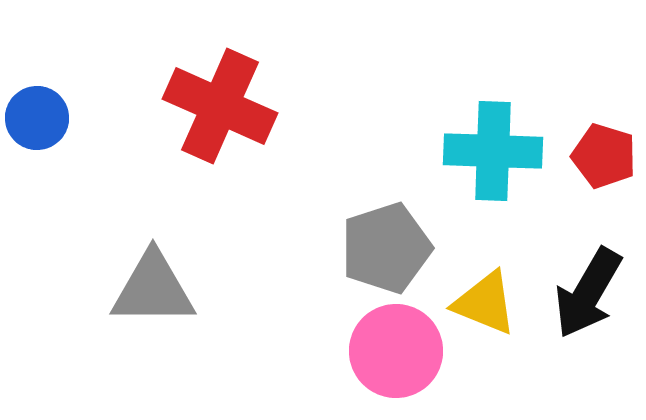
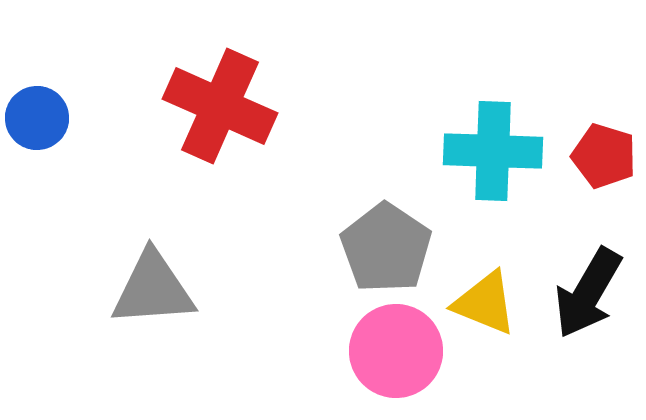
gray pentagon: rotated 20 degrees counterclockwise
gray triangle: rotated 4 degrees counterclockwise
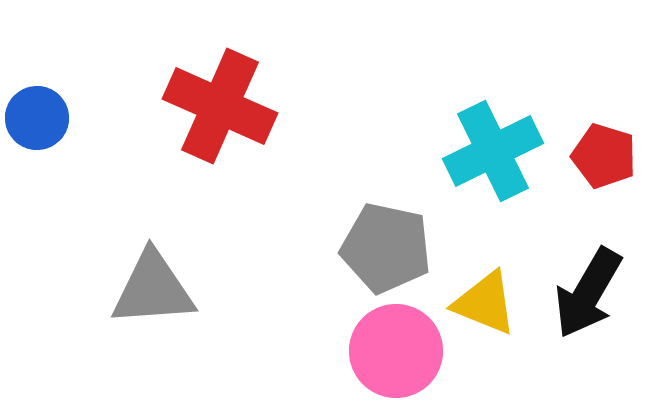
cyan cross: rotated 28 degrees counterclockwise
gray pentagon: rotated 22 degrees counterclockwise
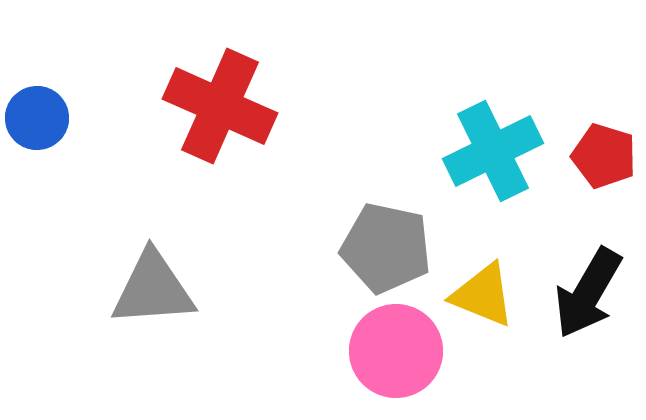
yellow triangle: moved 2 px left, 8 px up
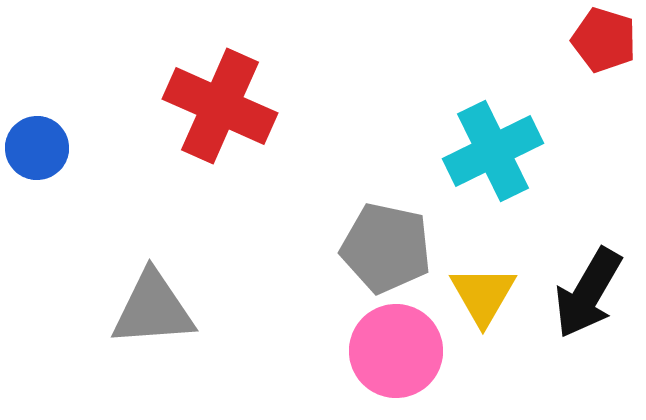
blue circle: moved 30 px down
red pentagon: moved 116 px up
gray triangle: moved 20 px down
yellow triangle: rotated 38 degrees clockwise
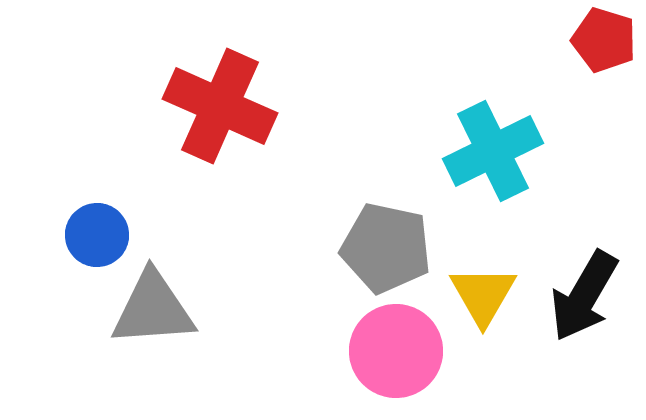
blue circle: moved 60 px right, 87 px down
black arrow: moved 4 px left, 3 px down
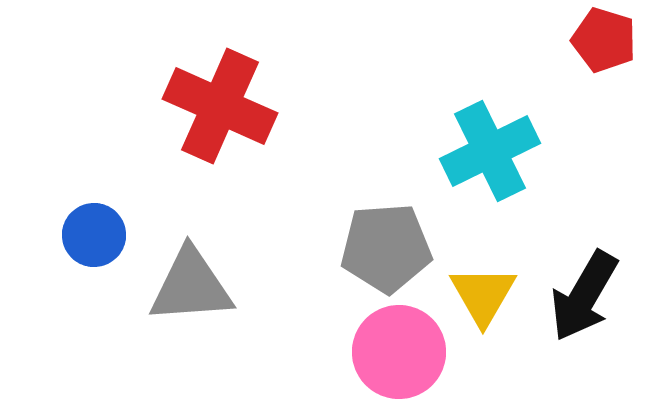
cyan cross: moved 3 px left
blue circle: moved 3 px left
gray pentagon: rotated 16 degrees counterclockwise
gray triangle: moved 38 px right, 23 px up
pink circle: moved 3 px right, 1 px down
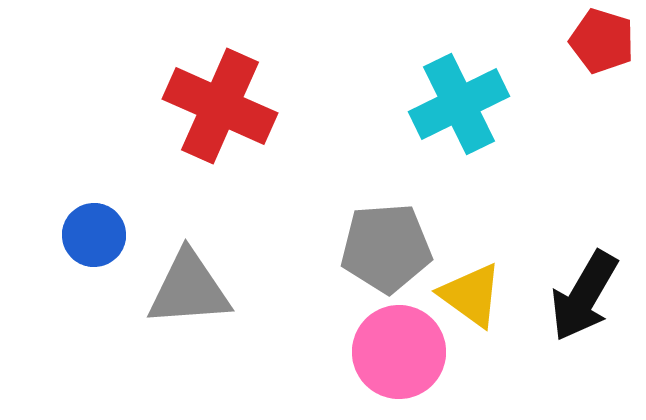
red pentagon: moved 2 px left, 1 px down
cyan cross: moved 31 px left, 47 px up
gray triangle: moved 2 px left, 3 px down
yellow triangle: moved 12 px left; rotated 24 degrees counterclockwise
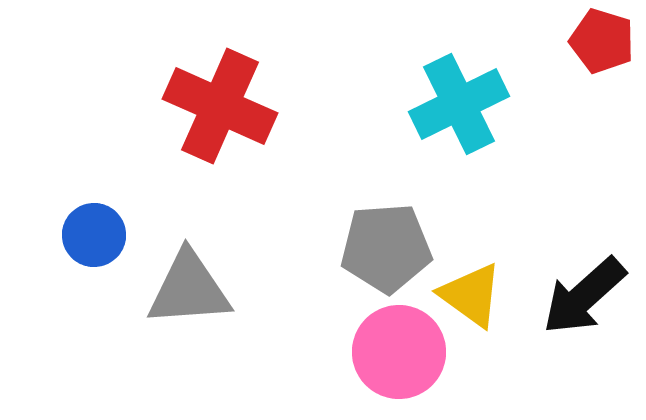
black arrow: rotated 18 degrees clockwise
